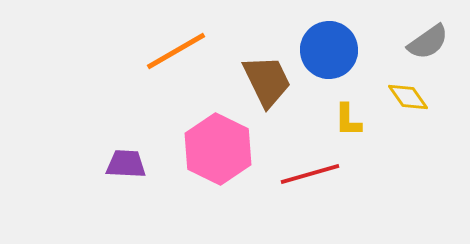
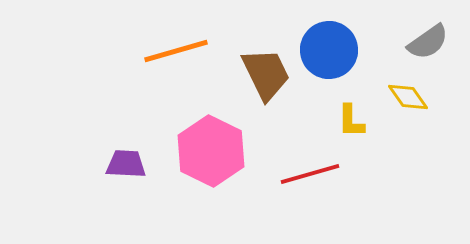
orange line: rotated 14 degrees clockwise
brown trapezoid: moved 1 px left, 7 px up
yellow L-shape: moved 3 px right, 1 px down
pink hexagon: moved 7 px left, 2 px down
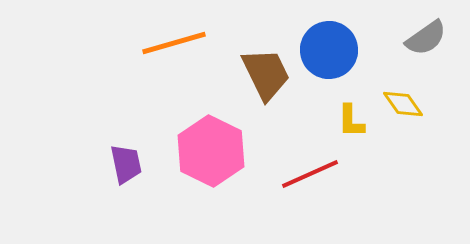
gray semicircle: moved 2 px left, 4 px up
orange line: moved 2 px left, 8 px up
yellow diamond: moved 5 px left, 7 px down
purple trapezoid: rotated 75 degrees clockwise
red line: rotated 8 degrees counterclockwise
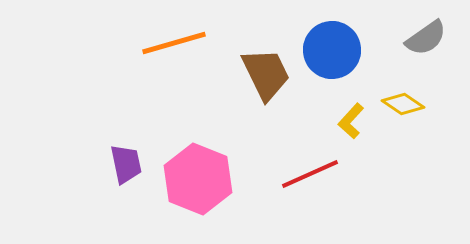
blue circle: moved 3 px right
yellow diamond: rotated 21 degrees counterclockwise
yellow L-shape: rotated 42 degrees clockwise
pink hexagon: moved 13 px left, 28 px down; rotated 4 degrees counterclockwise
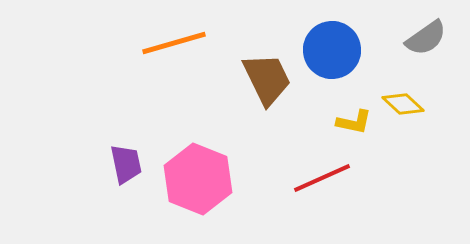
brown trapezoid: moved 1 px right, 5 px down
yellow diamond: rotated 9 degrees clockwise
yellow L-shape: moved 3 px right, 1 px down; rotated 120 degrees counterclockwise
red line: moved 12 px right, 4 px down
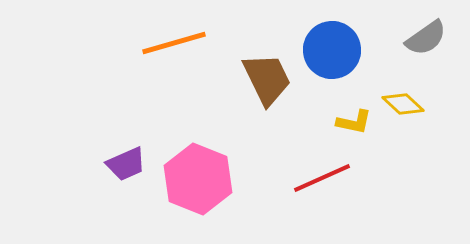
purple trapezoid: rotated 78 degrees clockwise
